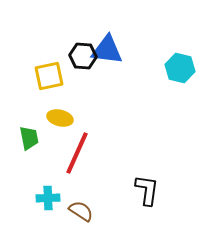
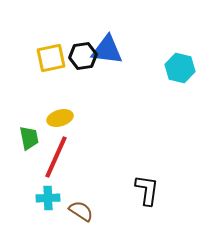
black hexagon: rotated 12 degrees counterclockwise
yellow square: moved 2 px right, 18 px up
yellow ellipse: rotated 30 degrees counterclockwise
red line: moved 21 px left, 4 px down
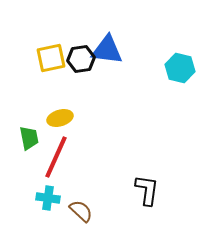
black hexagon: moved 2 px left, 3 px down
cyan cross: rotated 10 degrees clockwise
brown semicircle: rotated 10 degrees clockwise
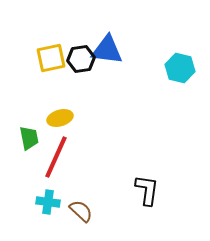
cyan cross: moved 4 px down
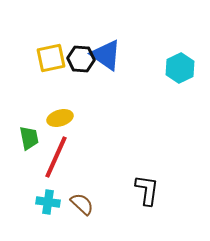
blue triangle: moved 1 px left, 5 px down; rotated 28 degrees clockwise
black hexagon: rotated 12 degrees clockwise
cyan hexagon: rotated 20 degrees clockwise
brown semicircle: moved 1 px right, 7 px up
